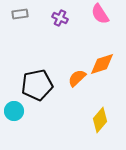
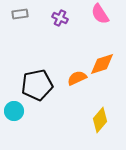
orange semicircle: rotated 18 degrees clockwise
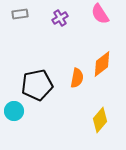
purple cross: rotated 35 degrees clockwise
orange diamond: rotated 20 degrees counterclockwise
orange semicircle: rotated 126 degrees clockwise
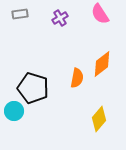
black pentagon: moved 4 px left, 3 px down; rotated 28 degrees clockwise
yellow diamond: moved 1 px left, 1 px up
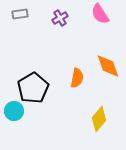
orange diamond: moved 6 px right, 2 px down; rotated 72 degrees counterclockwise
black pentagon: rotated 24 degrees clockwise
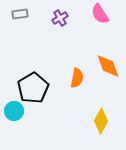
yellow diamond: moved 2 px right, 2 px down; rotated 10 degrees counterclockwise
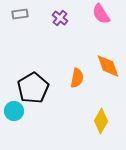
pink semicircle: moved 1 px right
purple cross: rotated 21 degrees counterclockwise
